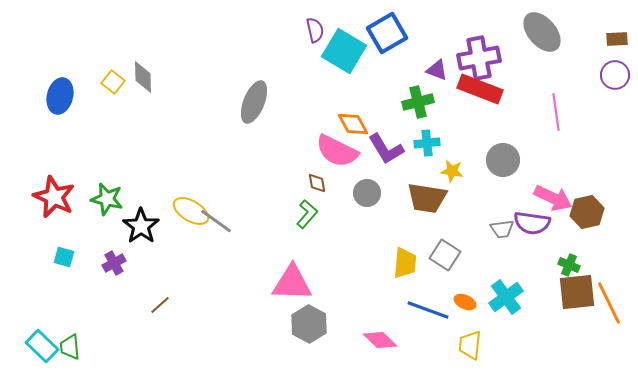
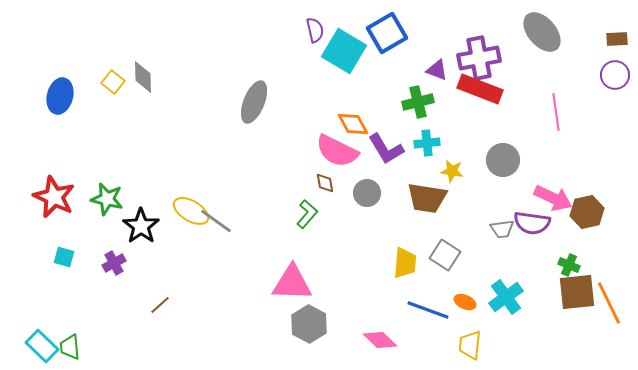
brown diamond at (317, 183): moved 8 px right
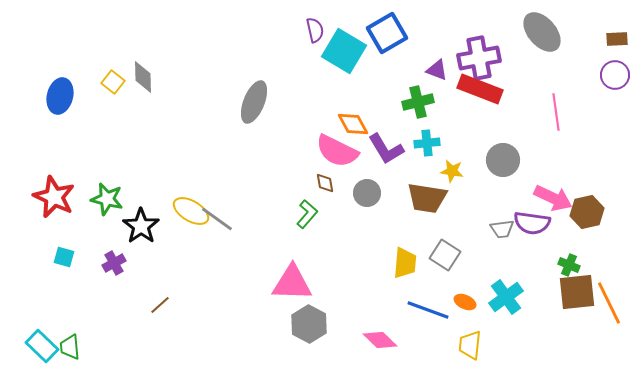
gray line at (216, 221): moved 1 px right, 2 px up
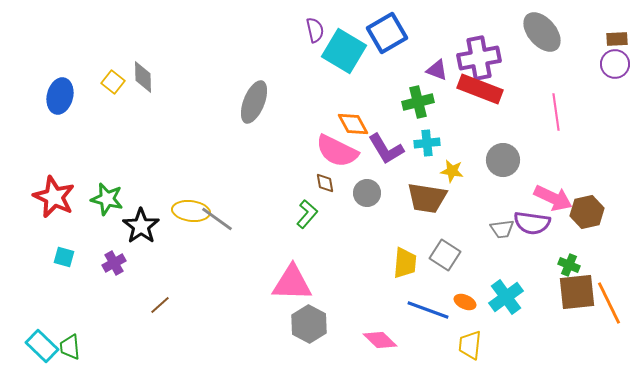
purple circle at (615, 75): moved 11 px up
yellow ellipse at (191, 211): rotated 24 degrees counterclockwise
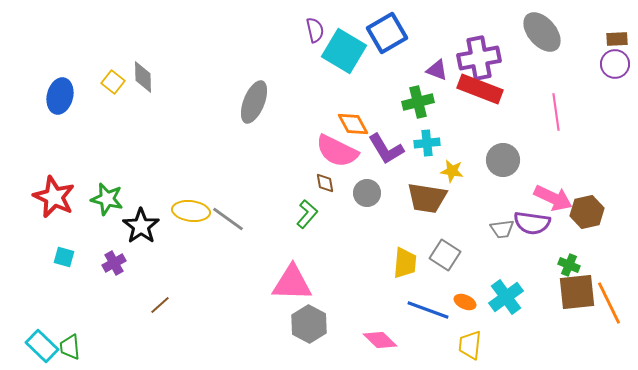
gray line at (217, 219): moved 11 px right
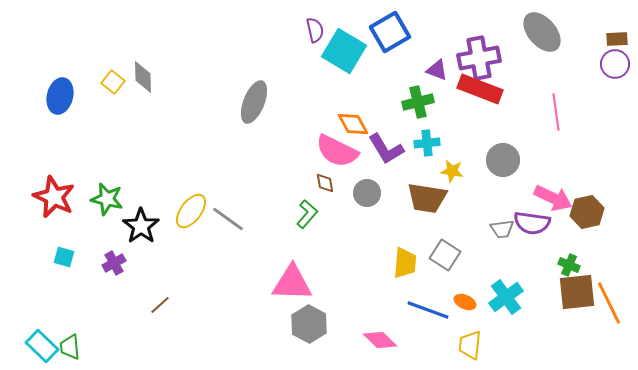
blue square at (387, 33): moved 3 px right, 1 px up
yellow ellipse at (191, 211): rotated 60 degrees counterclockwise
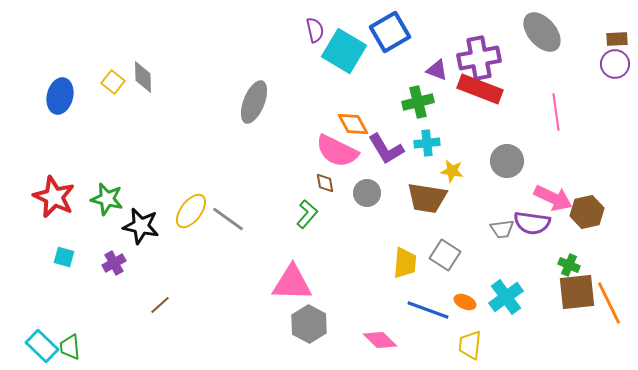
gray circle at (503, 160): moved 4 px right, 1 px down
black star at (141, 226): rotated 24 degrees counterclockwise
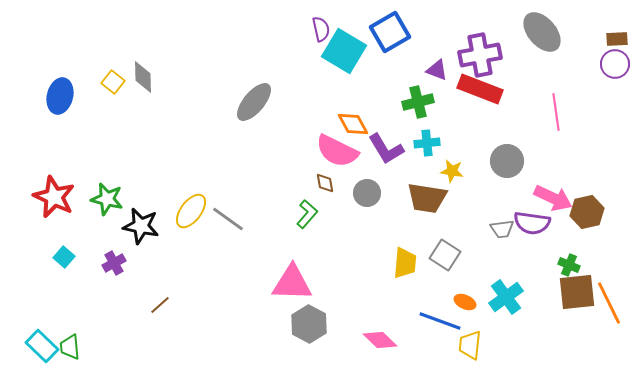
purple semicircle at (315, 30): moved 6 px right, 1 px up
purple cross at (479, 58): moved 1 px right, 3 px up
gray ellipse at (254, 102): rotated 18 degrees clockwise
cyan square at (64, 257): rotated 25 degrees clockwise
blue line at (428, 310): moved 12 px right, 11 px down
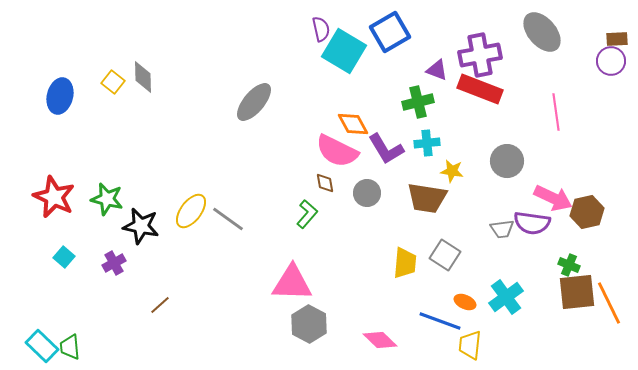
purple circle at (615, 64): moved 4 px left, 3 px up
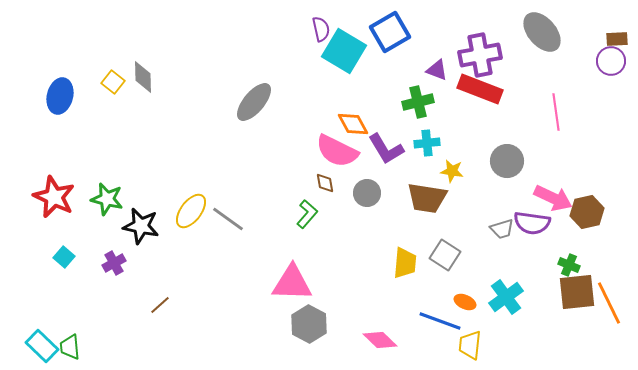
gray trapezoid at (502, 229): rotated 10 degrees counterclockwise
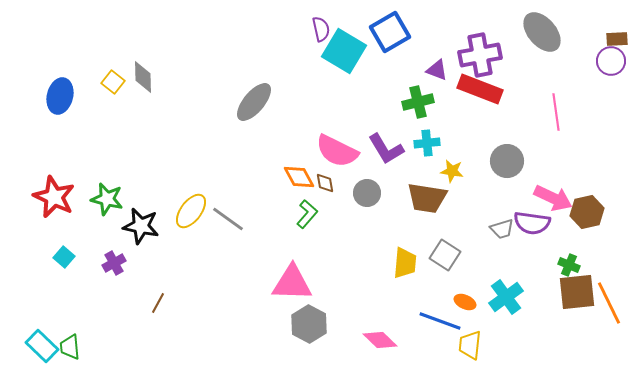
orange diamond at (353, 124): moved 54 px left, 53 px down
brown line at (160, 305): moved 2 px left, 2 px up; rotated 20 degrees counterclockwise
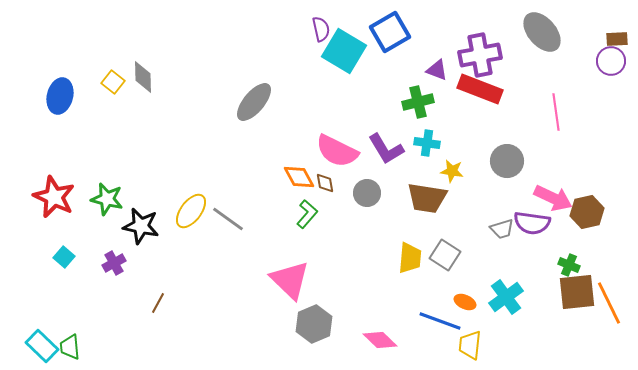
cyan cross at (427, 143): rotated 15 degrees clockwise
yellow trapezoid at (405, 263): moved 5 px right, 5 px up
pink triangle at (292, 283): moved 2 px left, 3 px up; rotated 42 degrees clockwise
gray hexagon at (309, 324): moved 5 px right; rotated 9 degrees clockwise
